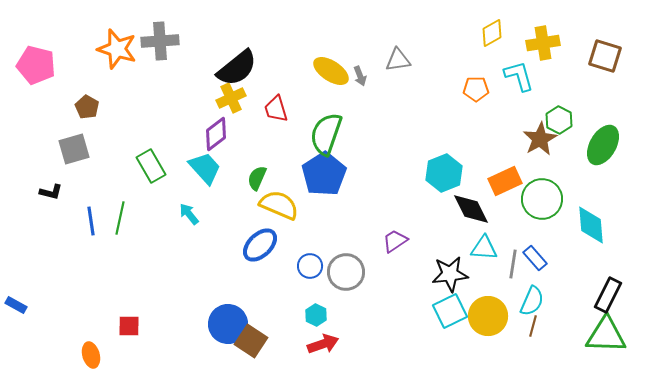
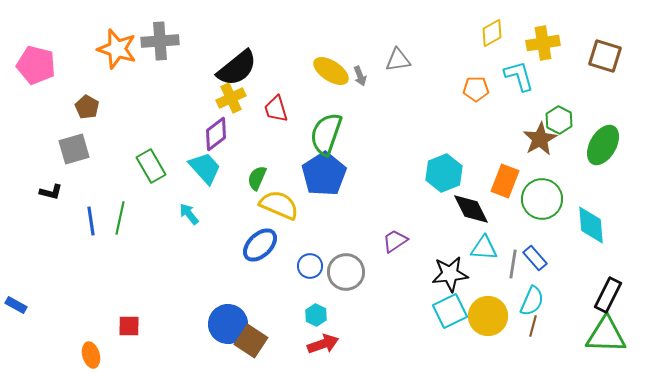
orange rectangle at (505, 181): rotated 44 degrees counterclockwise
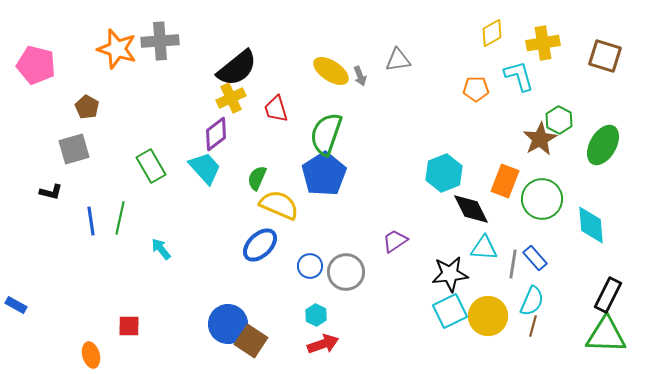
cyan arrow at (189, 214): moved 28 px left, 35 px down
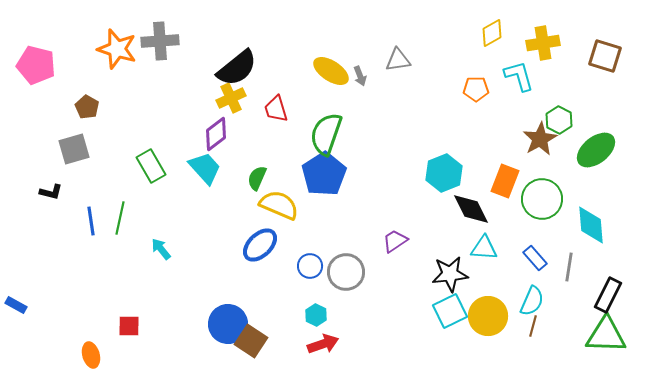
green ellipse at (603, 145): moved 7 px left, 5 px down; rotated 21 degrees clockwise
gray line at (513, 264): moved 56 px right, 3 px down
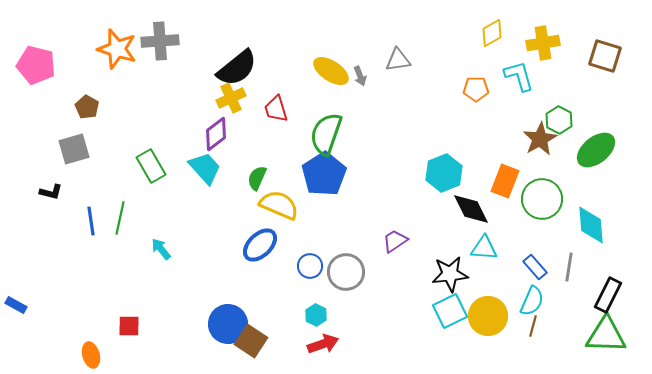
blue rectangle at (535, 258): moved 9 px down
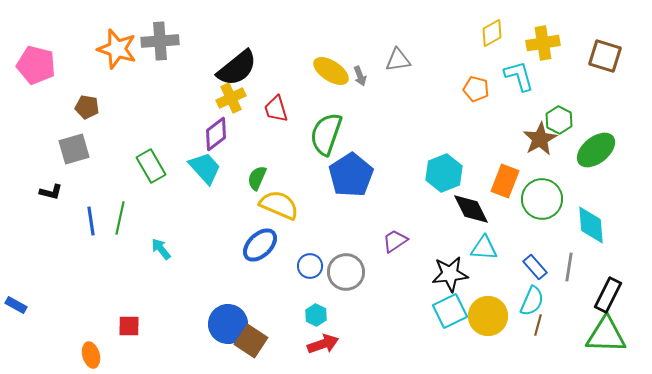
orange pentagon at (476, 89): rotated 15 degrees clockwise
brown pentagon at (87, 107): rotated 20 degrees counterclockwise
blue pentagon at (324, 174): moved 27 px right, 1 px down
brown line at (533, 326): moved 5 px right, 1 px up
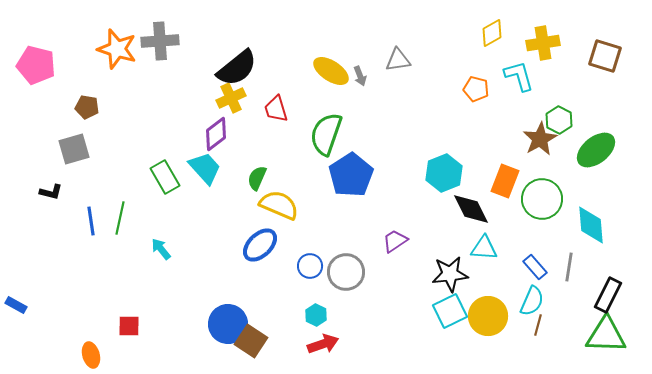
green rectangle at (151, 166): moved 14 px right, 11 px down
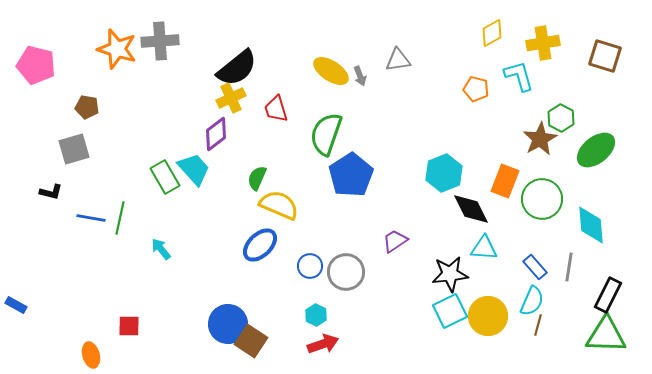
green hexagon at (559, 120): moved 2 px right, 2 px up
cyan trapezoid at (205, 168): moved 11 px left, 1 px down
blue line at (91, 221): moved 3 px up; rotated 72 degrees counterclockwise
